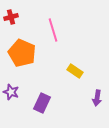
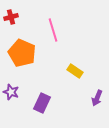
purple arrow: rotated 14 degrees clockwise
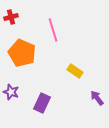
purple arrow: rotated 119 degrees clockwise
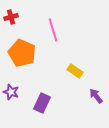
purple arrow: moved 1 px left, 2 px up
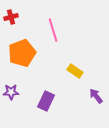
orange pentagon: rotated 28 degrees clockwise
purple star: rotated 21 degrees counterclockwise
purple rectangle: moved 4 px right, 2 px up
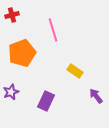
red cross: moved 1 px right, 2 px up
purple star: rotated 21 degrees counterclockwise
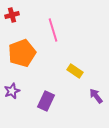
purple star: moved 1 px right, 1 px up
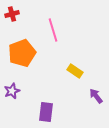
red cross: moved 1 px up
purple rectangle: moved 11 px down; rotated 18 degrees counterclockwise
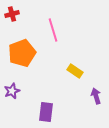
purple arrow: rotated 21 degrees clockwise
